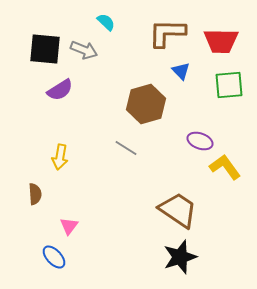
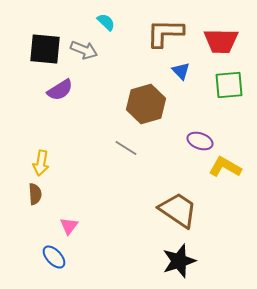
brown L-shape: moved 2 px left
yellow arrow: moved 19 px left, 6 px down
yellow L-shape: rotated 24 degrees counterclockwise
black star: moved 1 px left, 4 px down
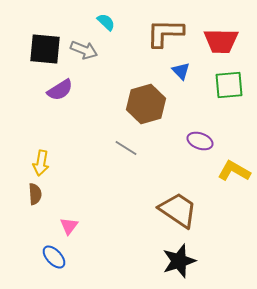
yellow L-shape: moved 9 px right, 4 px down
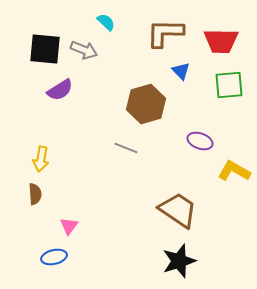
gray line: rotated 10 degrees counterclockwise
yellow arrow: moved 4 px up
blue ellipse: rotated 60 degrees counterclockwise
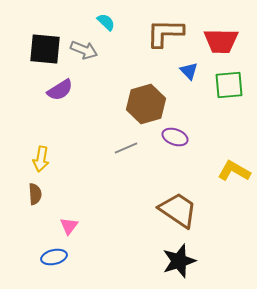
blue triangle: moved 8 px right
purple ellipse: moved 25 px left, 4 px up
gray line: rotated 45 degrees counterclockwise
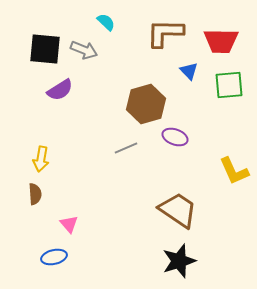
yellow L-shape: rotated 144 degrees counterclockwise
pink triangle: moved 2 px up; rotated 18 degrees counterclockwise
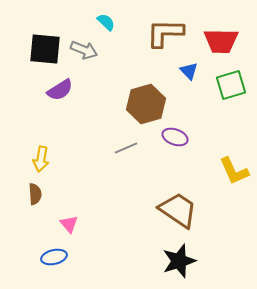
green square: moved 2 px right; rotated 12 degrees counterclockwise
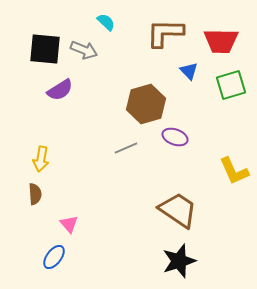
blue ellipse: rotated 40 degrees counterclockwise
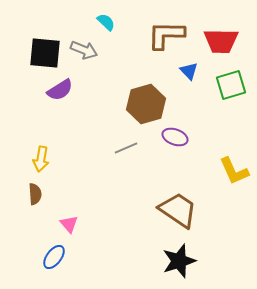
brown L-shape: moved 1 px right, 2 px down
black square: moved 4 px down
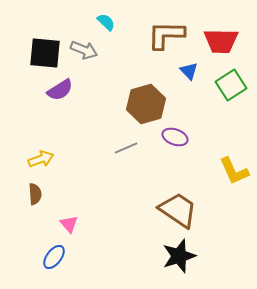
green square: rotated 16 degrees counterclockwise
yellow arrow: rotated 120 degrees counterclockwise
black star: moved 5 px up
